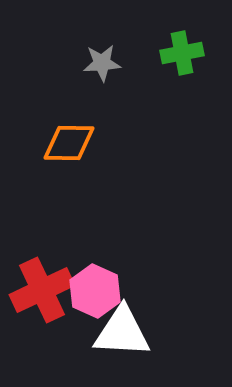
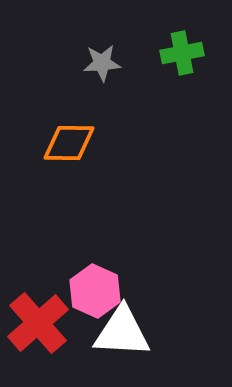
red cross: moved 4 px left, 33 px down; rotated 16 degrees counterclockwise
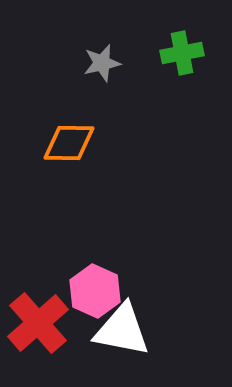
gray star: rotated 9 degrees counterclockwise
white triangle: moved 2 px up; rotated 8 degrees clockwise
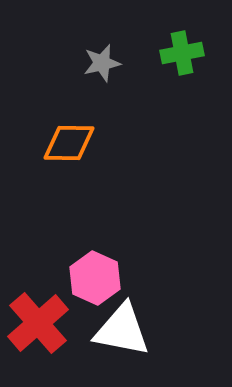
pink hexagon: moved 13 px up
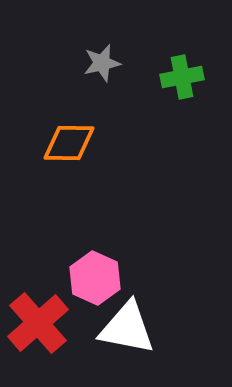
green cross: moved 24 px down
white triangle: moved 5 px right, 2 px up
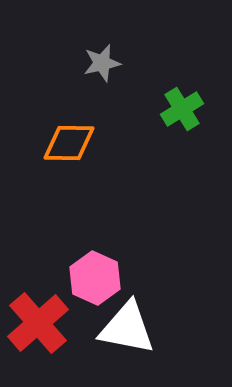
green cross: moved 32 px down; rotated 21 degrees counterclockwise
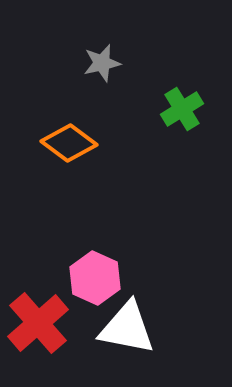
orange diamond: rotated 36 degrees clockwise
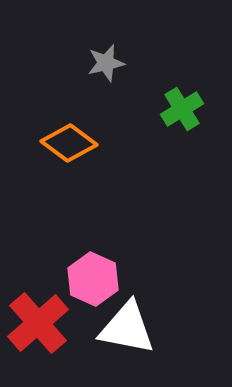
gray star: moved 4 px right
pink hexagon: moved 2 px left, 1 px down
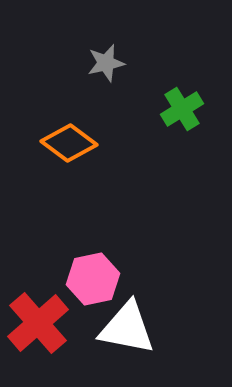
pink hexagon: rotated 24 degrees clockwise
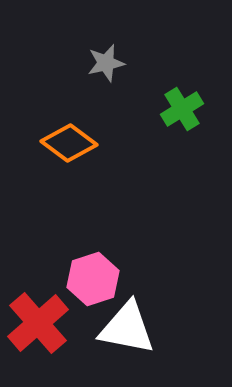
pink hexagon: rotated 6 degrees counterclockwise
